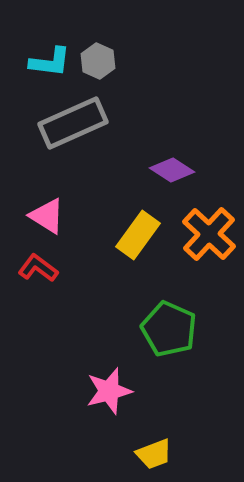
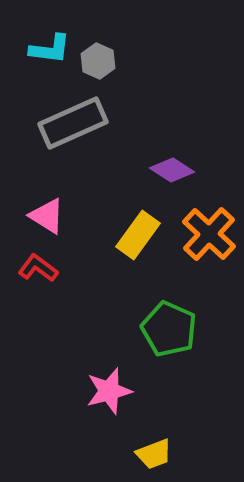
cyan L-shape: moved 13 px up
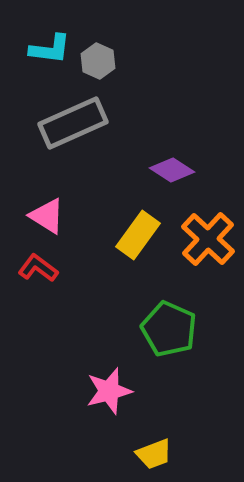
orange cross: moved 1 px left, 5 px down
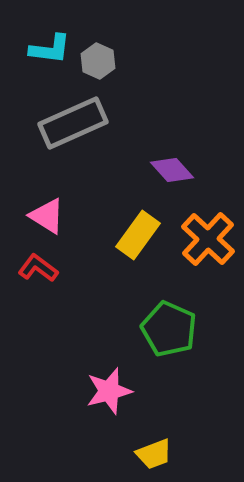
purple diamond: rotated 15 degrees clockwise
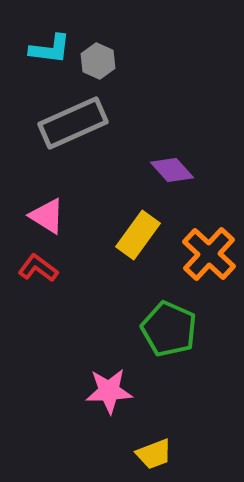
orange cross: moved 1 px right, 15 px down
pink star: rotated 12 degrees clockwise
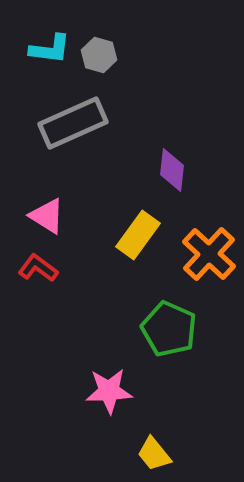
gray hexagon: moved 1 px right, 6 px up; rotated 8 degrees counterclockwise
purple diamond: rotated 48 degrees clockwise
yellow trapezoid: rotated 72 degrees clockwise
